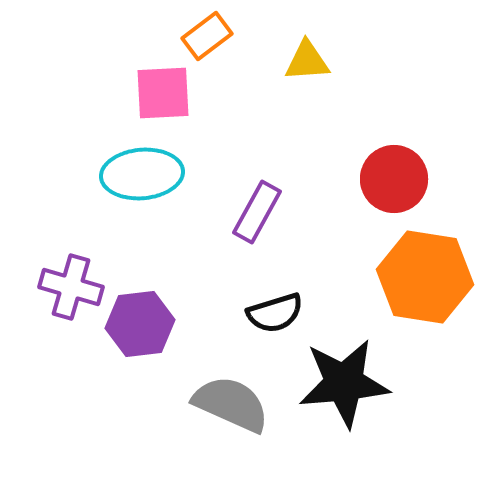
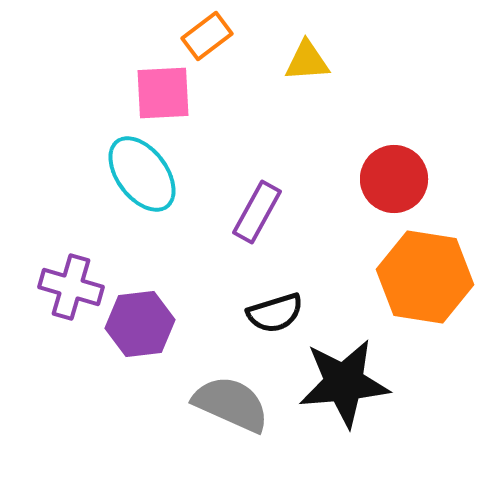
cyan ellipse: rotated 58 degrees clockwise
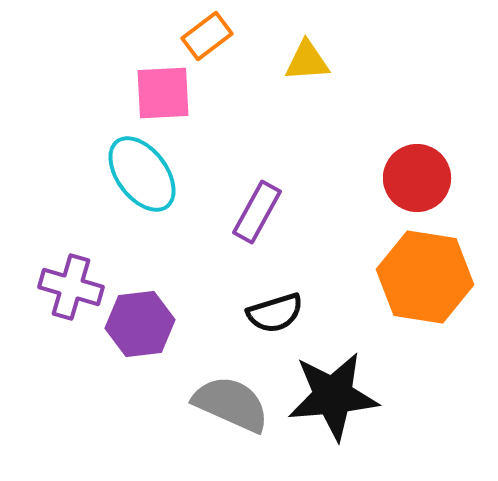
red circle: moved 23 px right, 1 px up
black star: moved 11 px left, 13 px down
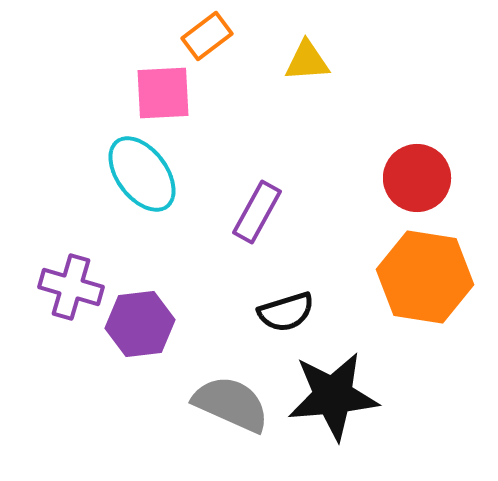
black semicircle: moved 11 px right, 1 px up
